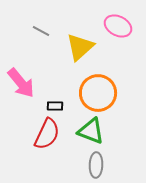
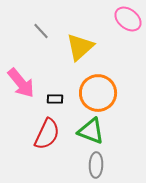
pink ellipse: moved 10 px right, 7 px up; rotated 12 degrees clockwise
gray line: rotated 18 degrees clockwise
black rectangle: moved 7 px up
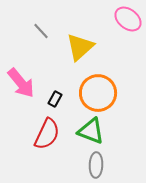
black rectangle: rotated 63 degrees counterclockwise
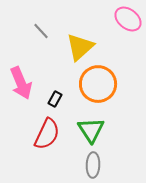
pink arrow: rotated 16 degrees clockwise
orange circle: moved 9 px up
green triangle: moved 1 px up; rotated 36 degrees clockwise
gray ellipse: moved 3 px left
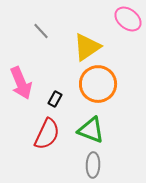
yellow triangle: moved 7 px right; rotated 8 degrees clockwise
green triangle: rotated 36 degrees counterclockwise
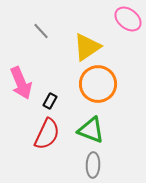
black rectangle: moved 5 px left, 2 px down
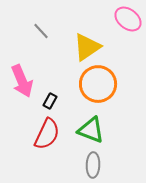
pink arrow: moved 1 px right, 2 px up
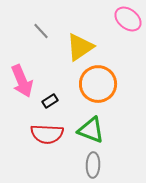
yellow triangle: moved 7 px left
black rectangle: rotated 28 degrees clockwise
red semicircle: rotated 68 degrees clockwise
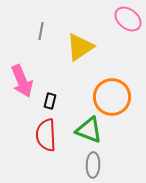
gray line: rotated 54 degrees clockwise
orange circle: moved 14 px right, 13 px down
black rectangle: rotated 42 degrees counterclockwise
green triangle: moved 2 px left
red semicircle: moved 1 px left, 1 px down; rotated 84 degrees clockwise
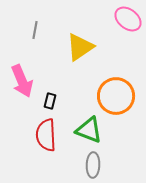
gray line: moved 6 px left, 1 px up
orange circle: moved 4 px right, 1 px up
